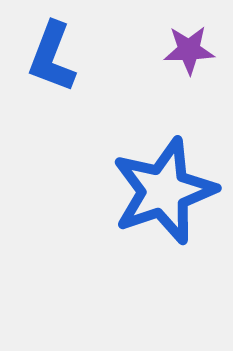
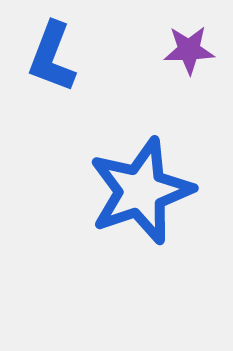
blue star: moved 23 px left
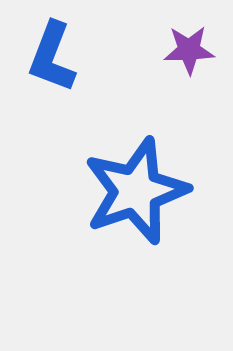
blue star: moved 5 px left
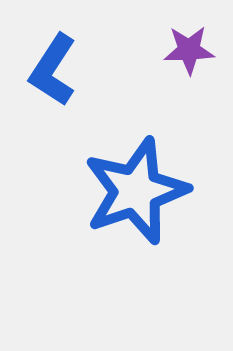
blue L-shape: moved 1 px right, 13 px down; rotated 12 degrees clockwise
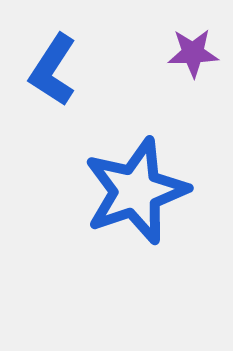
purple star: moved 4 px right, 3 px down
